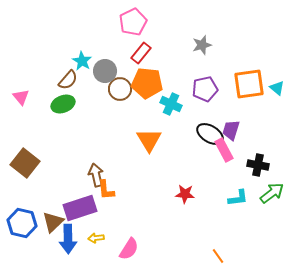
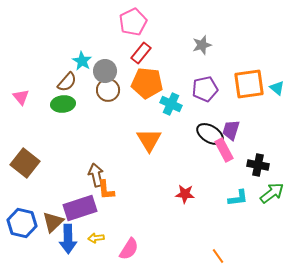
brown semicircle: moved 1 px left, 2 px down
brown circle: moved 12 px left, 1 px down
green ellipse: rotated 15 degrees clockwise
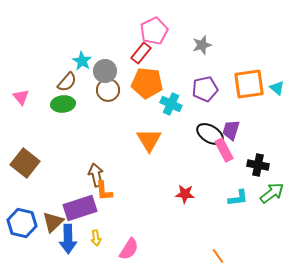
pink pentagon: moved 21 px right, 9 px down
orange L-shape: moved 2 px left, 1 px down
yellow arrow: rotated 91 degrees counterclockwise
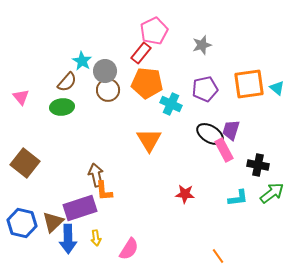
green ellipse: moved 1 px left, 3 px down
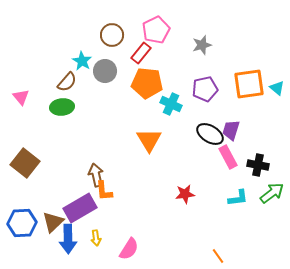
pink pentagon: moved 2 px right, 1 px up
brown circle: moved 4 px right, 55 px up
pink rectangle: moved 4 px right, 7 px down
red star: rotated 12 degrees counterclockwise
purple rectangle: rotated 12 degrees counterclockwise
blue hexagon: rotated 16 degrees counterclockwise
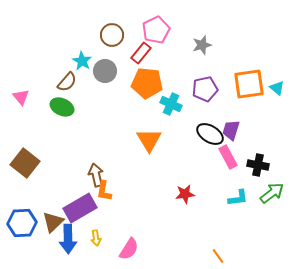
green ellipse: rotated 30 degrees clockwise
orange L-shape: rotated 15 degrees clockwise
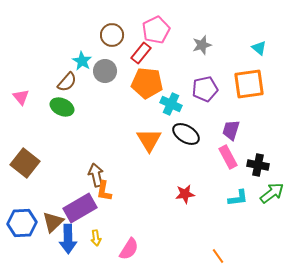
cyan triangle: moved 18 px left, 40 px up
black ellipse: moved 24 px left
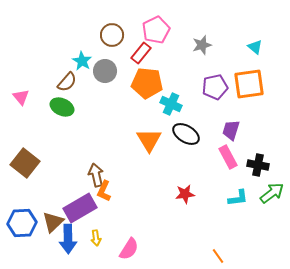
cyan triangle: moved 4 px left, 1 px up
purple pentagon: moved 10 px right, 2 px up
orange L-shape: rotated 15 degrees clockwise
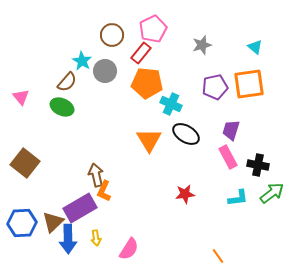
pink pentagon: moved 3 px left, 1 px up
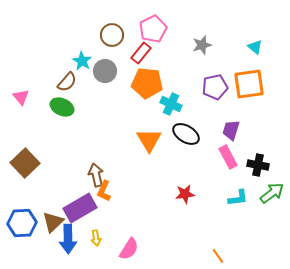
brown square: rotated 8 degrees clockwise
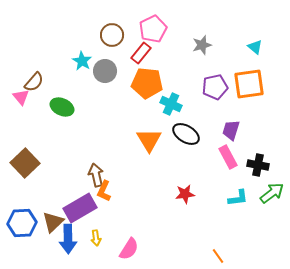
brown semicircle: moved 33 px left
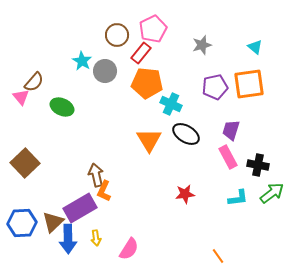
brown circle: moved 5 px right
